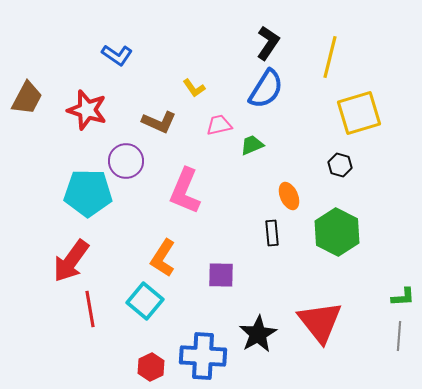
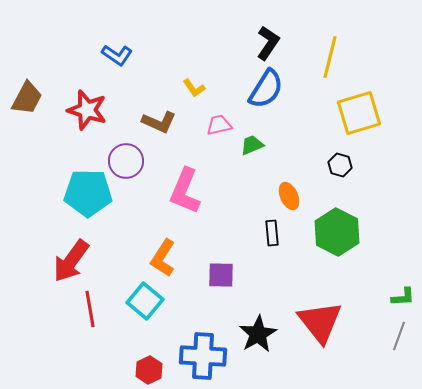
gray line: rotated 16 degrees clockwise
red hexagon: moved 2 px left, 3 px down
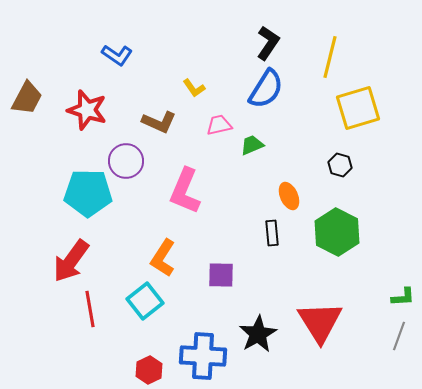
yellow square: moved 1 px left, 5 px up
cyan square: rotated 12 degrees clockwise
red triangle: rotated 6 degrees clockwise
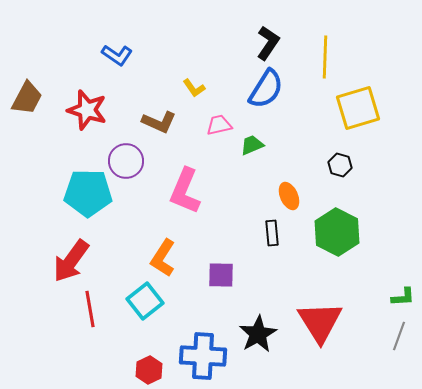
yellow line: moved 5 px left; rotated 12 degrees counterclockwise
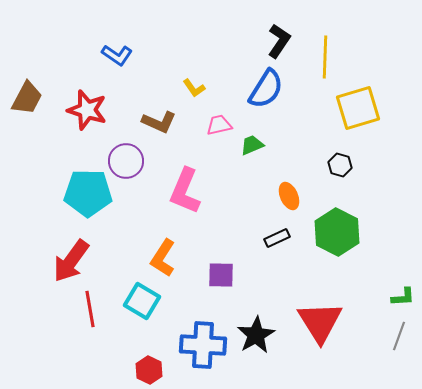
black L-shape: moved 11 px right, 2 px up
black rectangle: moved 5 px right, 5 px down; rotated 70 degrees clockwise
cyan square: moved 3 px left; rotated 21 degrees counterclockwise
black star: moved 2 px left, 1 px down
blue cross: moved 11 px up
red hexagon: rotated 8 degrees counterclockwise
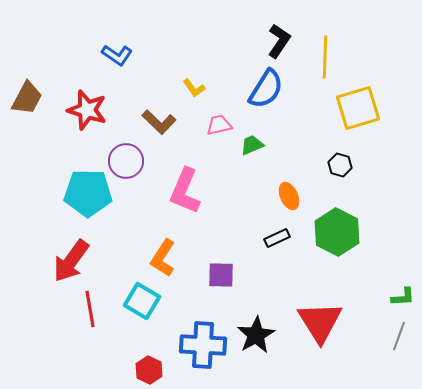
brown L-shape: rotated 20 degrees clockwise
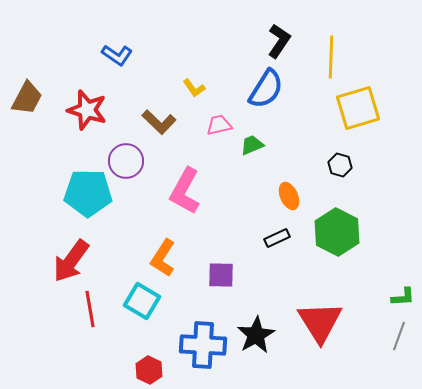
yellow line: moved 6 px right
pink L-shape: rotated 6 degrees clockwise
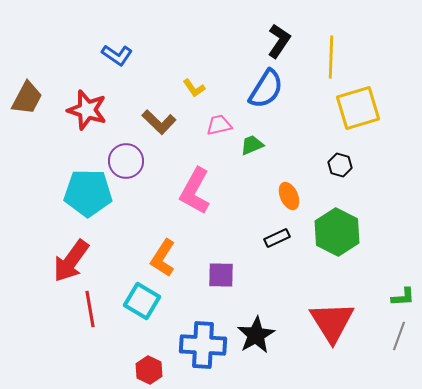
pink L-shape: moved 10 px right
red triangle: moved 12 px right
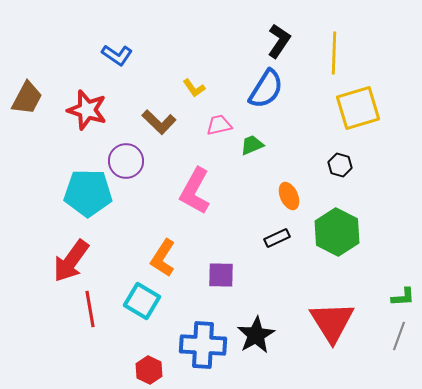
yellow line: moved 3 px right, 4 px up
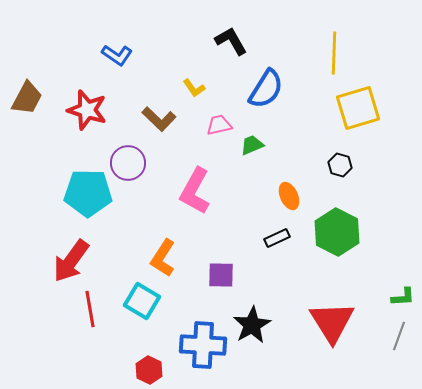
black L-shape: moved 48 px left; rotated 64 degrees counterclockwise
brown L-shape: moved 3 px up
purple circle: moved 2 px right, 2 px down
black star: moved 4 px left, 10 px up
